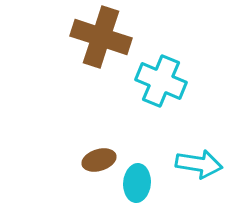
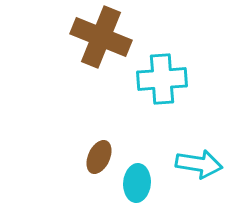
brown cross: rotated 4 degrees clockwise
cyan cross: moved 1 px right, 2 px up; rotated 27 degrees counterclockwise
brown ellipse: moved 3 px up; rotated 48 degrees counterclockwise
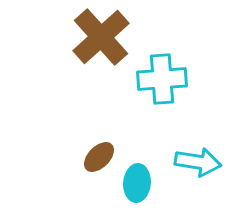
brown cross: rotated 26 degrees clockwise
brown ellipse: rotated 20 degrees clockwise
cyan arrow: moved 1 px left, 2 px up
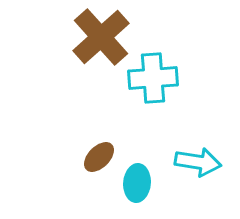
cyan cross: moved 9 px left, 1 px up
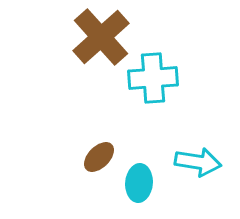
cyan ellipse: moved 2 px right
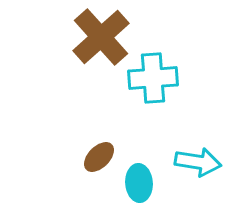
cyan ellipse: rotated 9 degrees counterclockwise
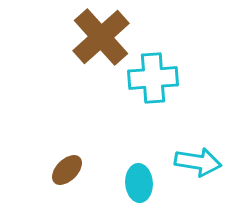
brown ellipse: moved 32 px left, 13 px down
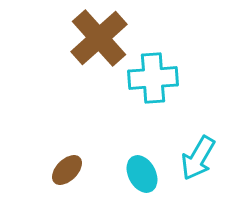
brown cross: moved 2 px left, 1 px down
cyan arrow: moved 4 px up; rotated 111 degrees clockwise
cyan ellipse: moved 3 px right, 9 px up; rotated 24 degrees counterclockwise
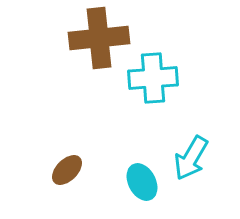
brown cross: rotated 36 degrees clockwise
cyan arrow: moved 7 px left
cyan ellipse: moved 8 px down
